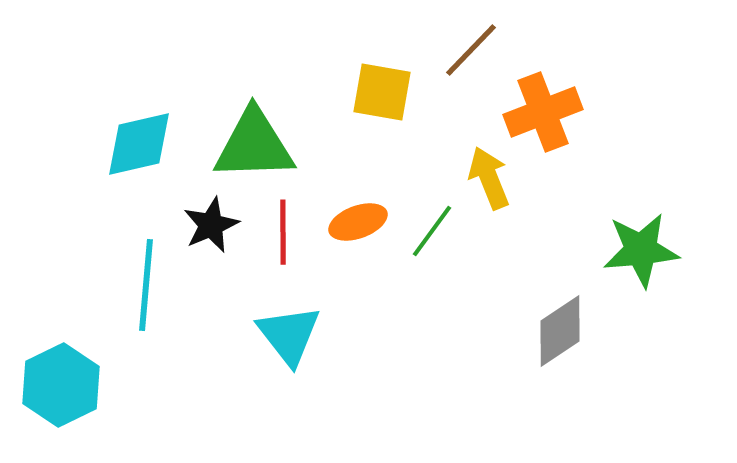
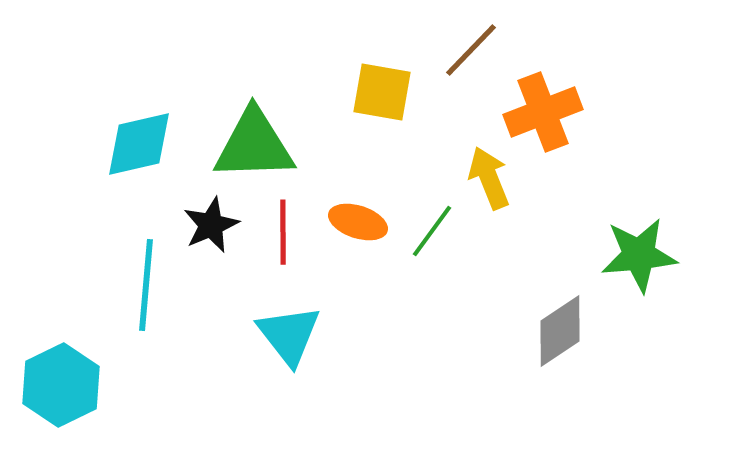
orange ellipse: rotated 38 degrees clockwise
green star: moved 2 px left, 5 px down
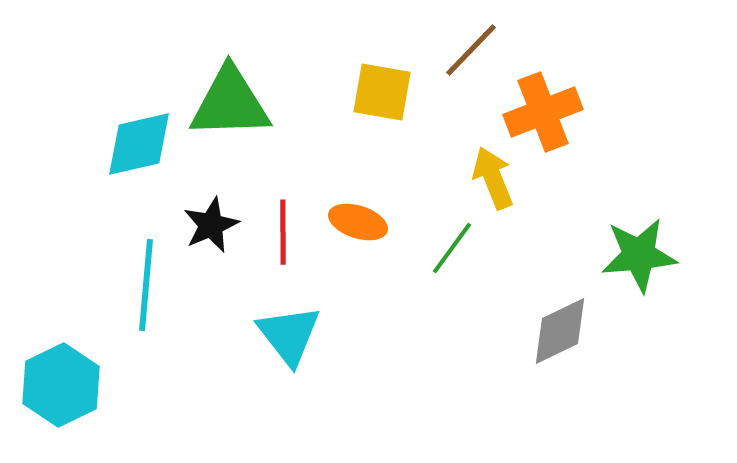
green triangle: moved 24 px left, 42 px up
yellow arrow: moved 4 px right
green line: moved 20 px right, 17 px down
gray diamond: rotated 8 degrees clockwise
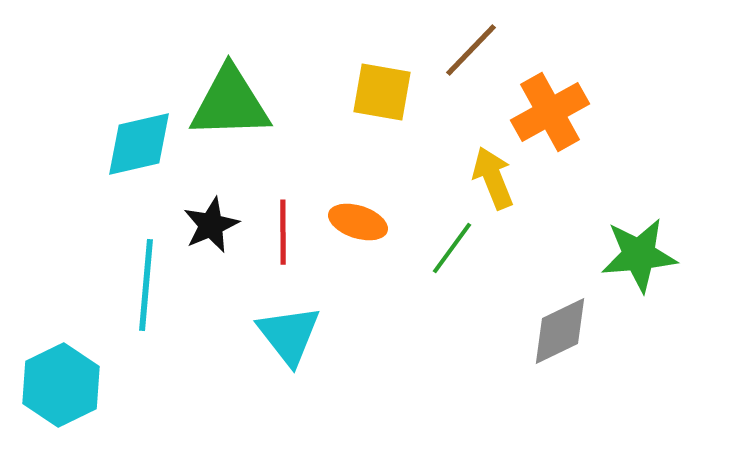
orange cross: moved 7 px right; rotated 8 degrees counterclockwise
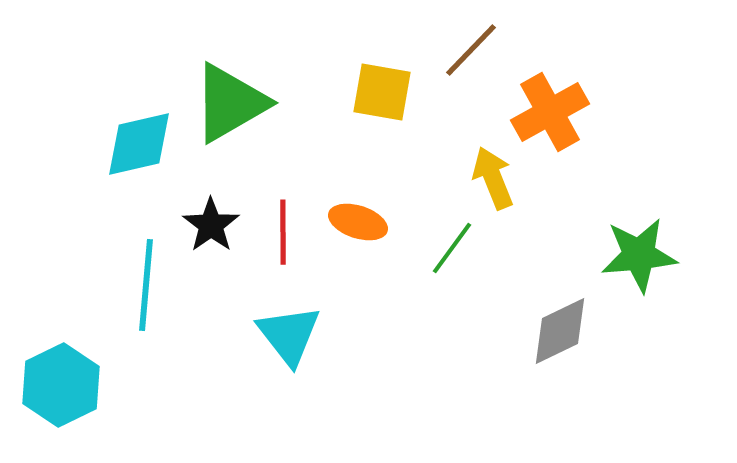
green triangle: rotated 28 degrees counterclockwise
black star: rotated 12 degrees counterclockwise
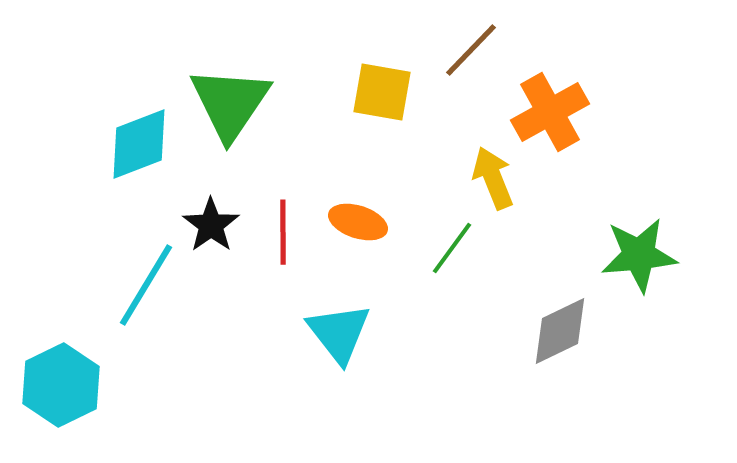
green triangle: rotated 26 degrees counterclockwise
cyan diamond: rotated 8 degrees counterclockwise
cyan line: rotated 26 degrees clockwise
cyan triangle: moved 50 px right, 2 px up
